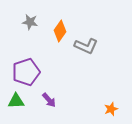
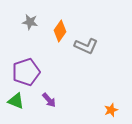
green triangle: rotated 24 degrees clockwise
orange star: moved 1 px down
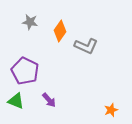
purple pentagon: moved 1 px left, 1 px up; rotated 28 degrees counterclockwise
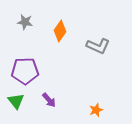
gray star: moved 5 px left
gray L-shape: moved 12 px right
purple pentagon: rotated 28 degrees counterclockwise
green triangle: rotated 30 degrees clockwise
orange star: moved 15 px left
